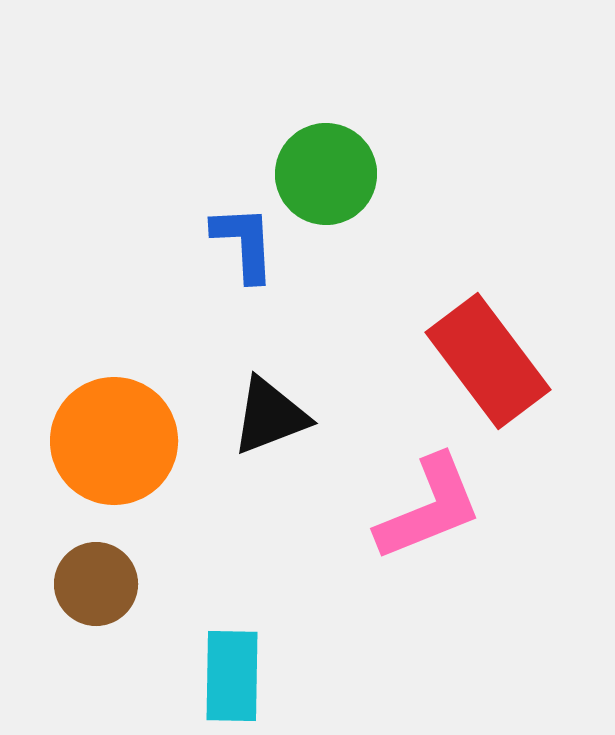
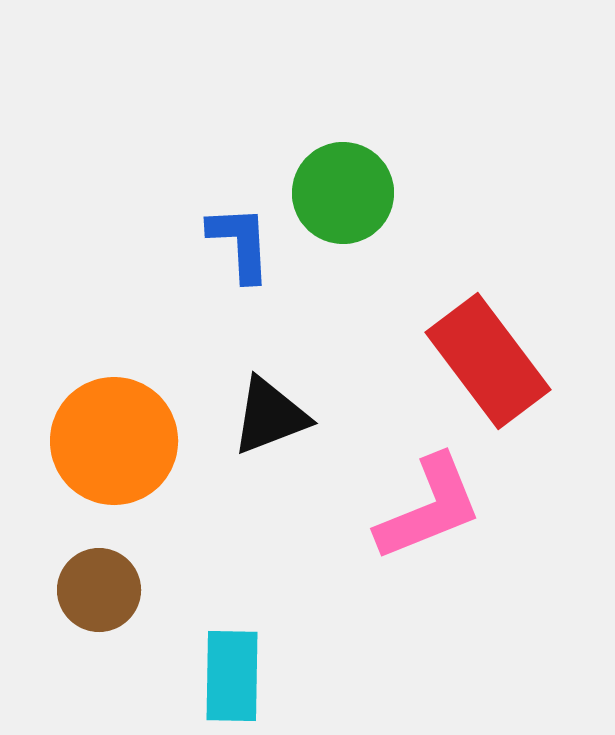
green circle: moved 17 px right, 19 px down
blue L-shape: moved 4 px left
brown circle: moved 3 px right, 6 px down
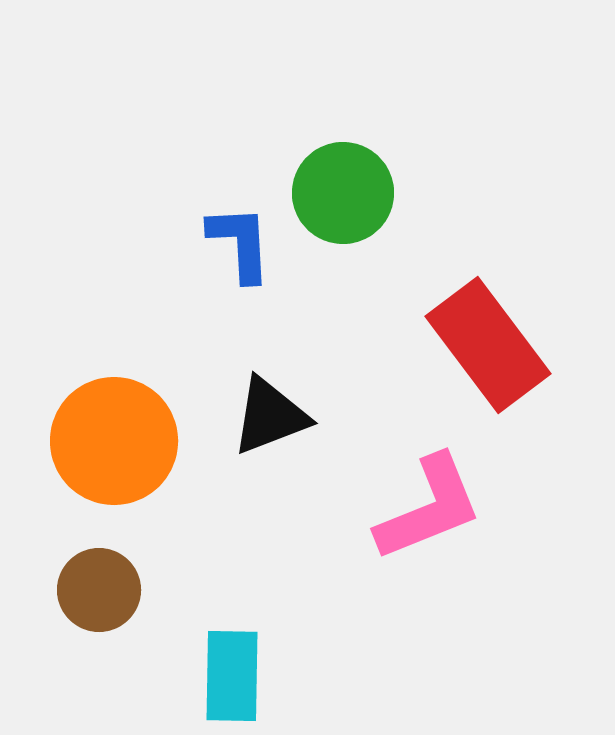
red rectangle: moved 16 px up
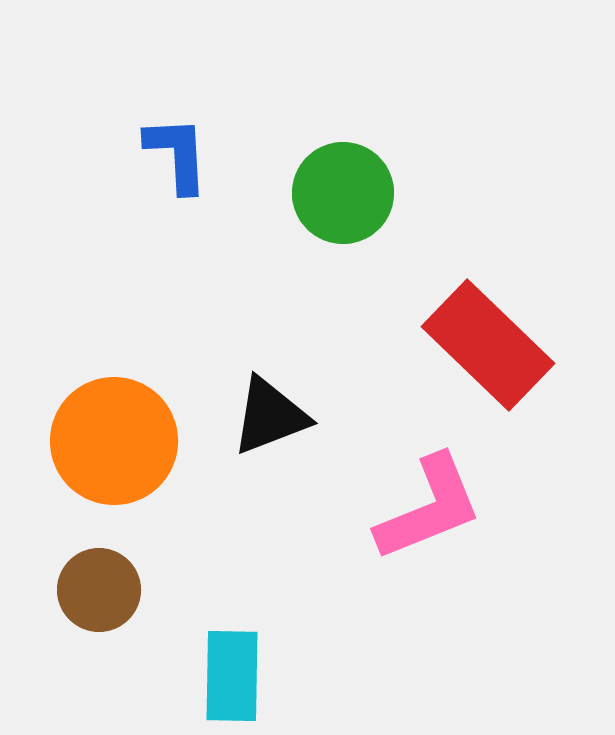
blue L-shape: moved 63 px left, 89 px up
red rectangle: rotated 9 degrees counterclockwise
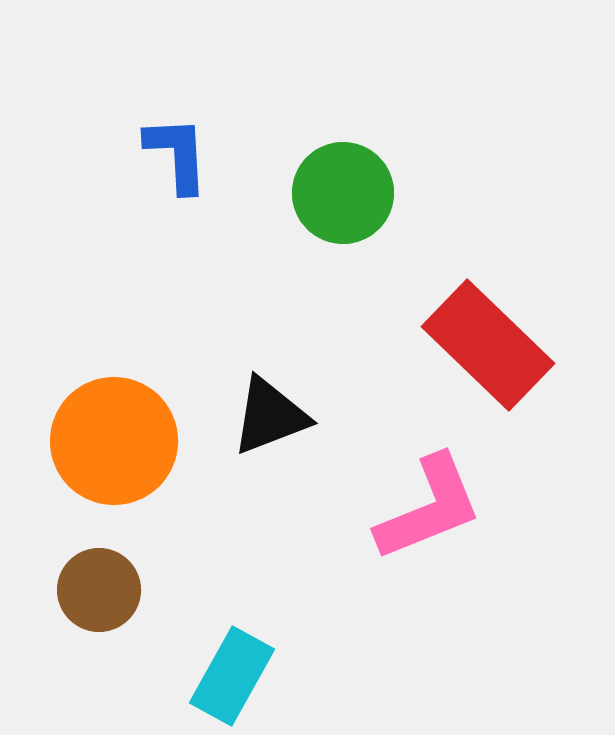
cyan rectangle: rotated 28 degrees clockwise
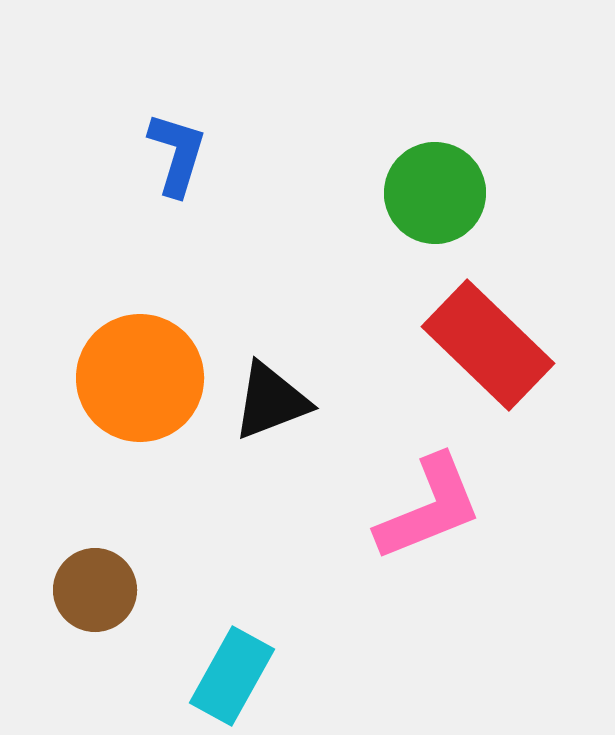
blue L-shape: rotated 20 degrees clockwise
green circle: moved 92 px right
black triangle: moved 1 px right, 15 px up
orange circle: moved 26 px right, 63 px up
brown circle: moved 4 px left
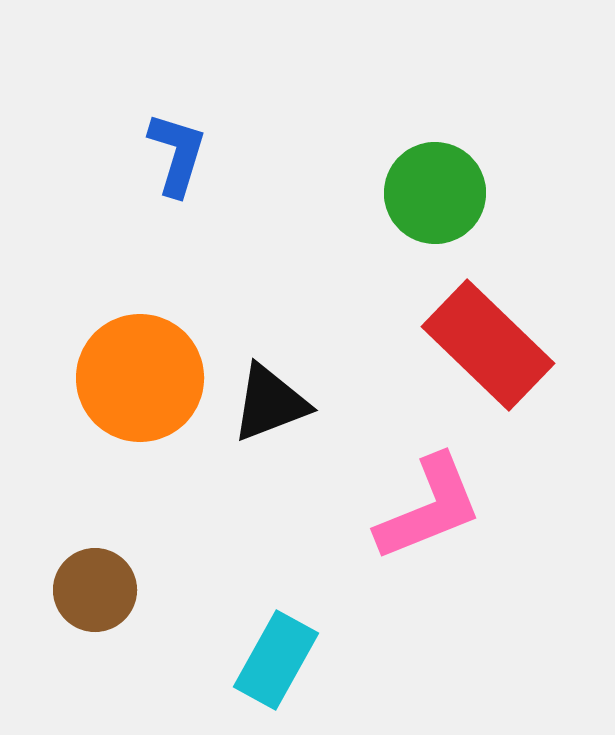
black triangle: moved 1 px left, 2 px down
cyan rectangle: moved 44 px right, 16 px up
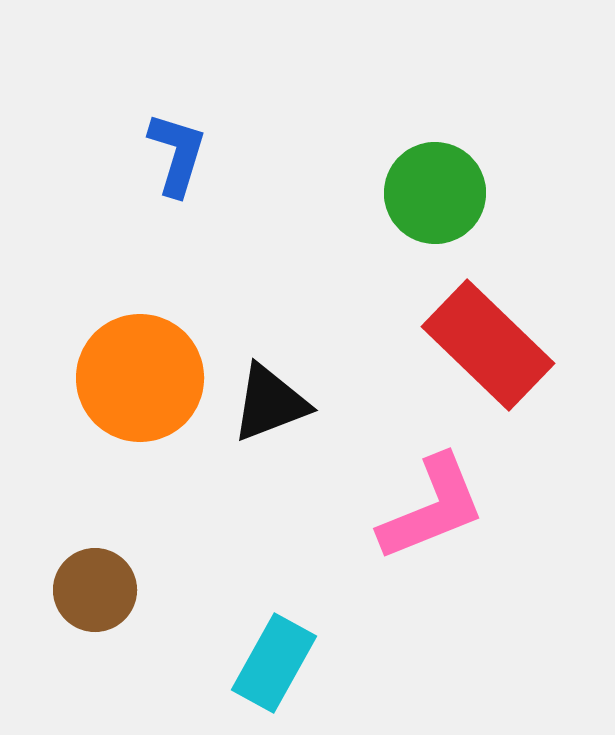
pink L-shape: moved 3 px right
cyan rectangle: moved 2 px left, 3 px down
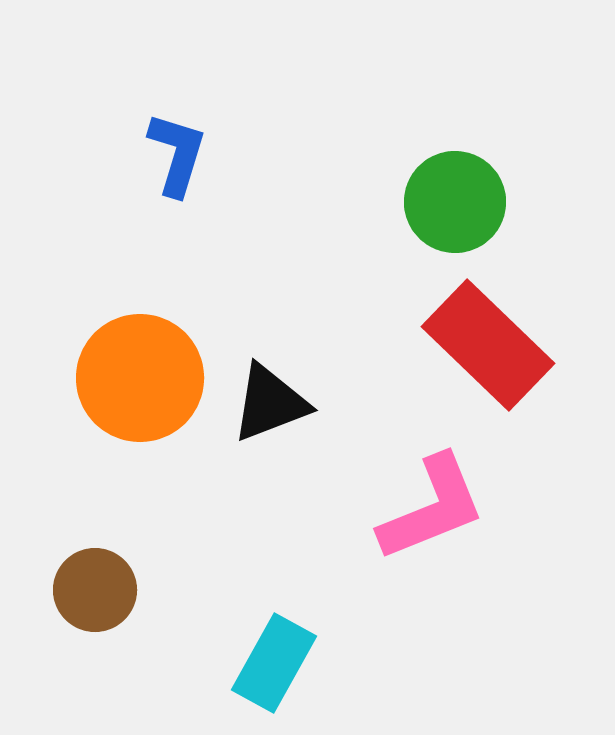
green circle: moved 20 px right, 9 px down
